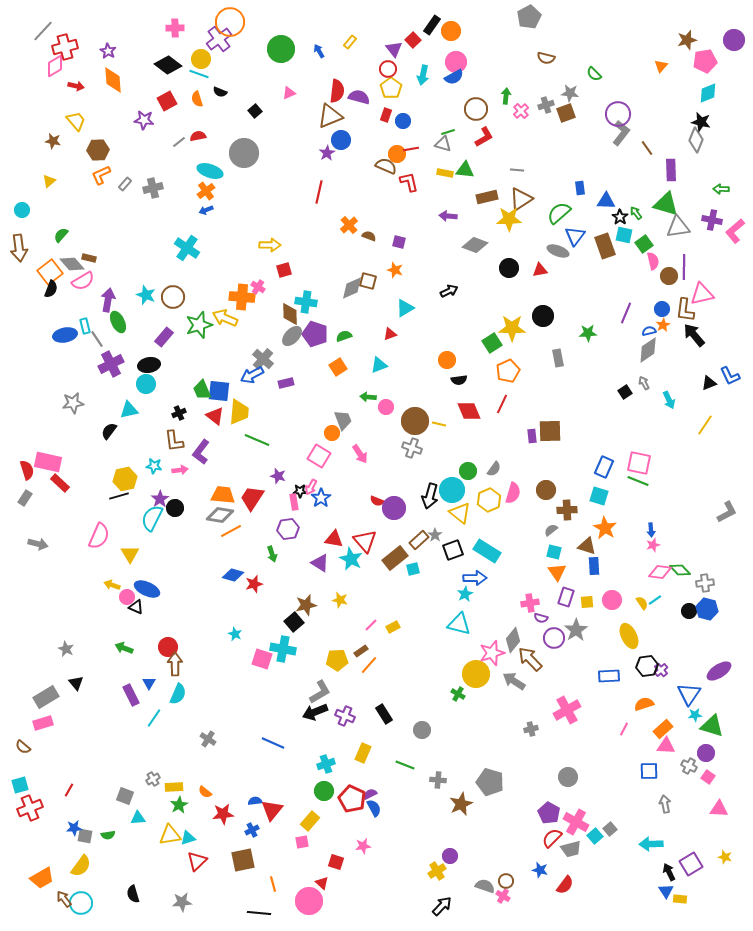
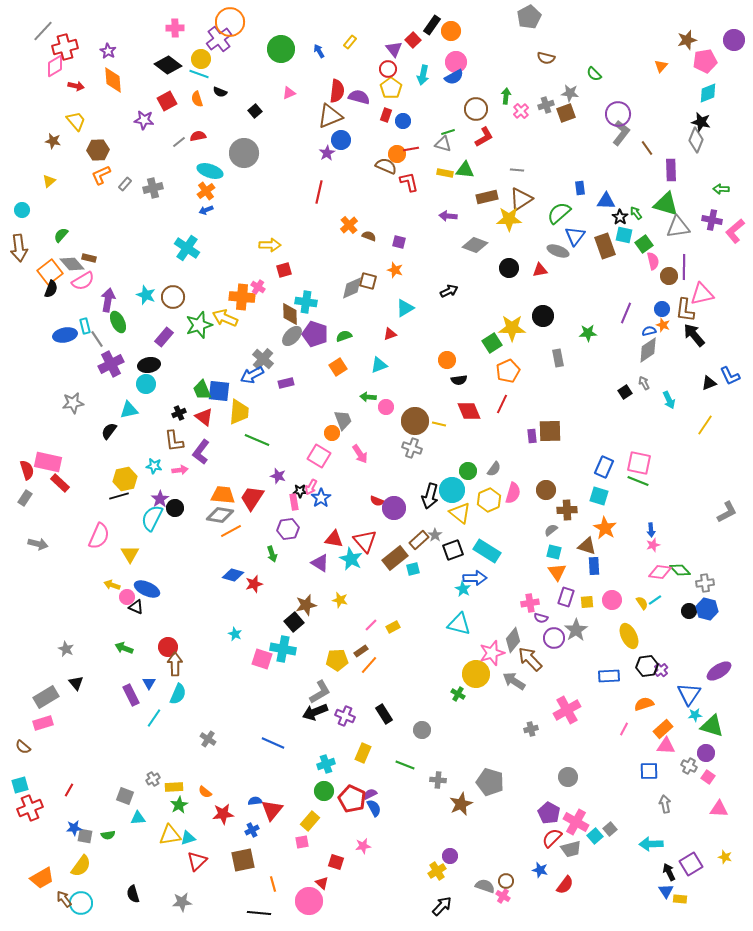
orange star at (663, 325): rotated 24 degrees counterclockwise
red triangle at (215, 416): moved 11 px left, 1 px down
cyan star at (465, 594): moved 2 px left, 5 px up; rotated 14 degrees counterclockwise
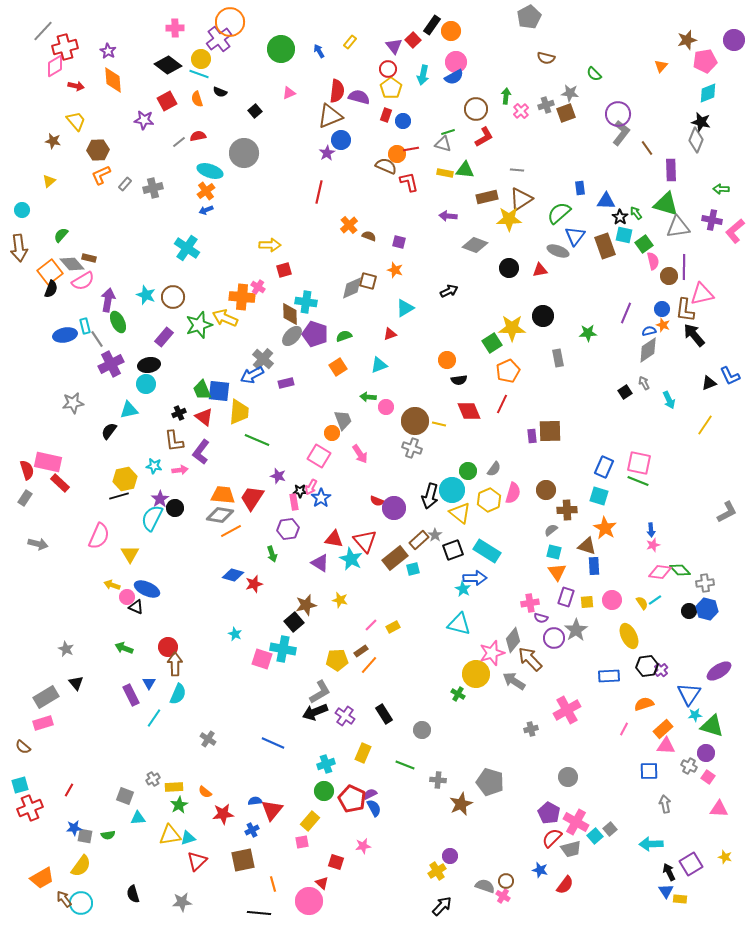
purple triangle at (394, 49): moved 3 px up
purple cross at (345, 716): rotated 12 degrees clockwise
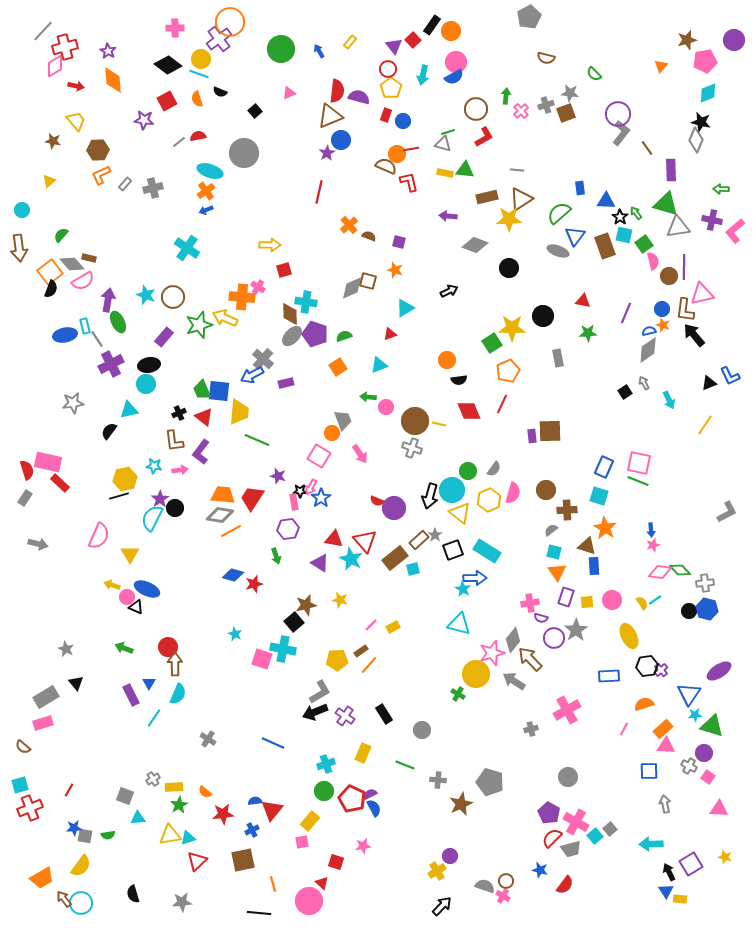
red triangle at (540, 270): moved 43 px right, 31 px down; rotated 21 degrees clockwise
green arrow at (272, 554): moved 4 px right, 2 px down
purple circle at (706, 753): moved 2 px left
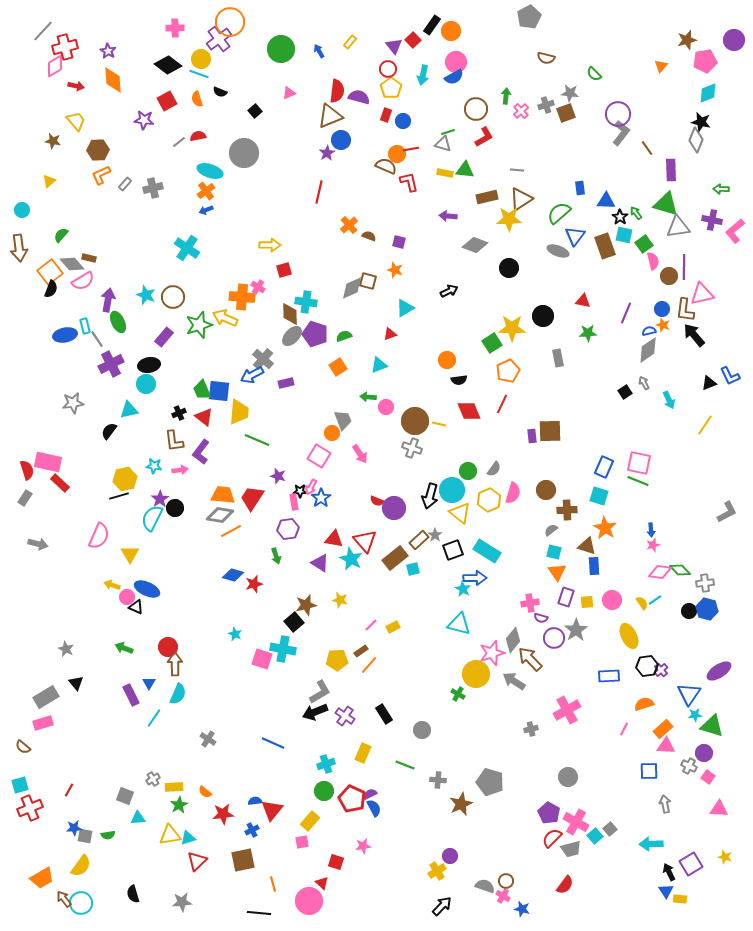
blue star at (540, 870): moved 18 px left, 39 px down
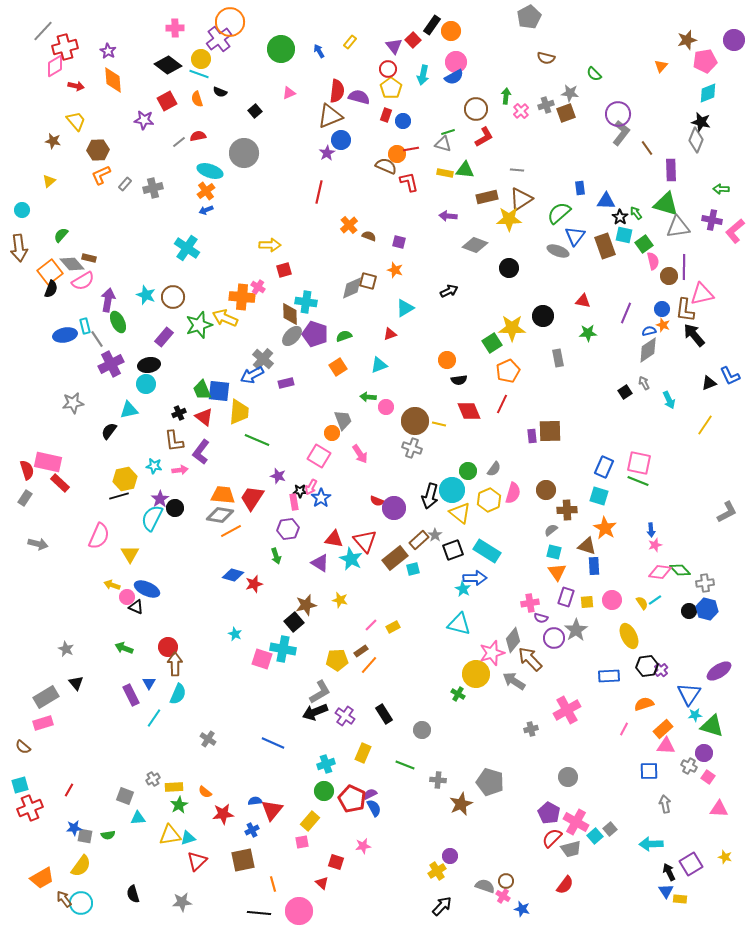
pink star at (653, 545): moved 2 px right
pink circle at (309, 901): moved 10 px left, 10 px down
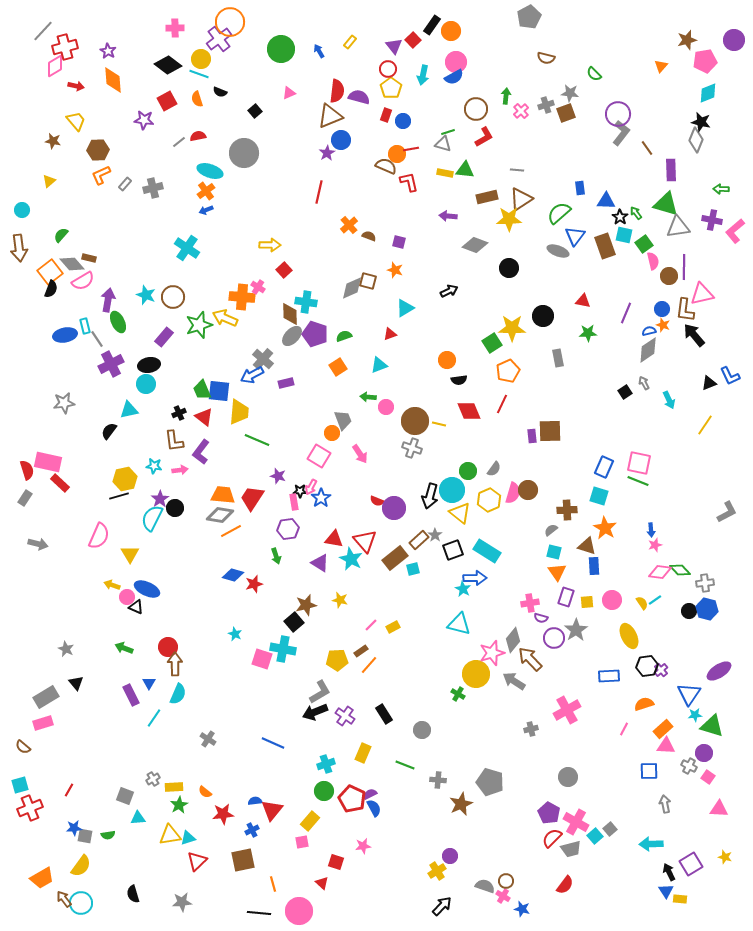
red square at (284, 270): rotated 28 degrees counterclockwise
gray star at (73, 403): moved 9 px left
brown circle at (546, 490): moved 18 px left
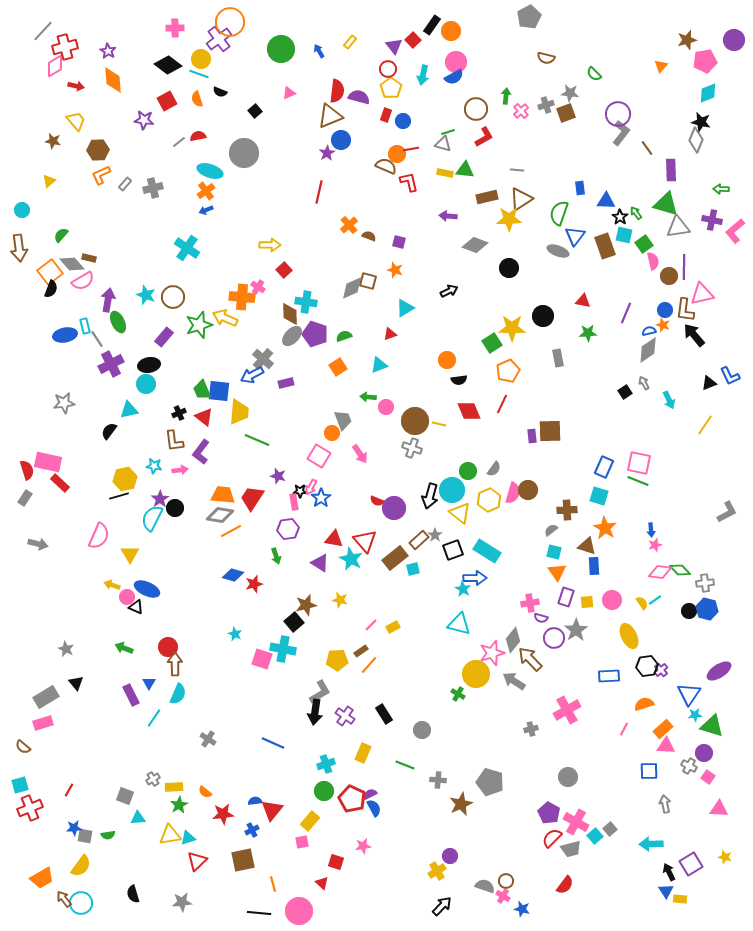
green semicircle at (559, 213): rotated 30 degrees counterclockwise
blue circle at (662, 309): moved 3 px right, 1 px down
black arrow at (315, 712): rotated 60 degrees counterclockwise
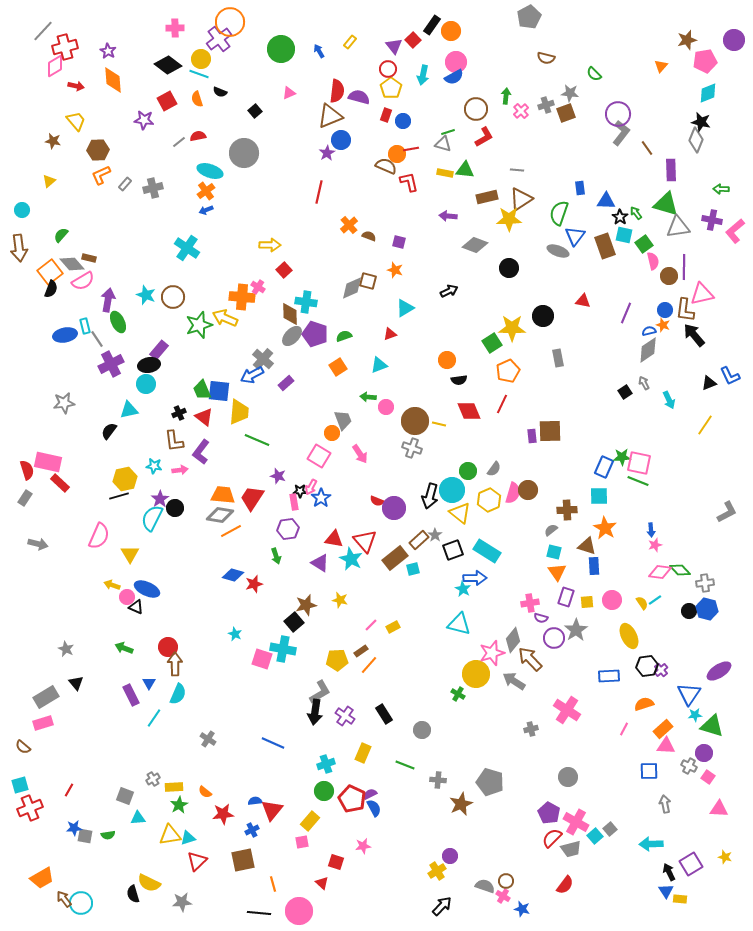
green star at (588, 333): moved 34 px right, 124 px down
purple rectangle at (164, 337): moved 5 px left, 13 px down
purple rectangle at (286, 383): rotated 28 degrees counterclockwise
cyan square at (599, 496): rotated 18 degrees counterclockwise
pink cross at (567, 710): rotated 28 degrees counterclockwise
yellow semicircle at (81, 866): moved 68 px right, 17 px down; rotated 80 degrees clockwise
